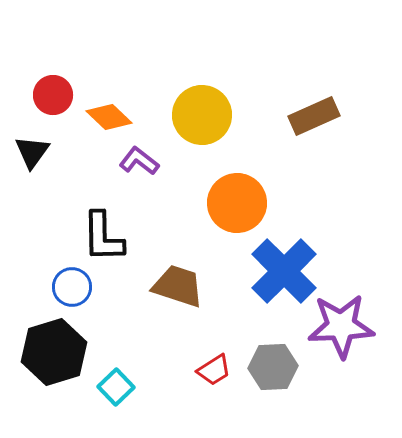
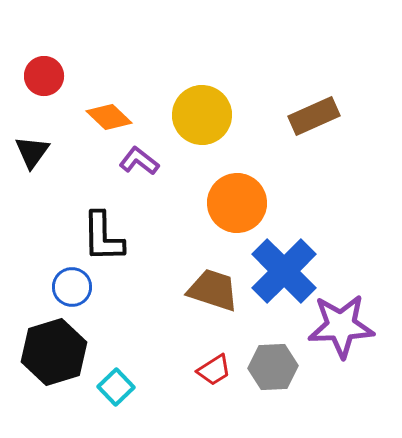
red circle: moved 9 px left, 19 px up
brown trapezoid: moved 35 px right, 4 px down
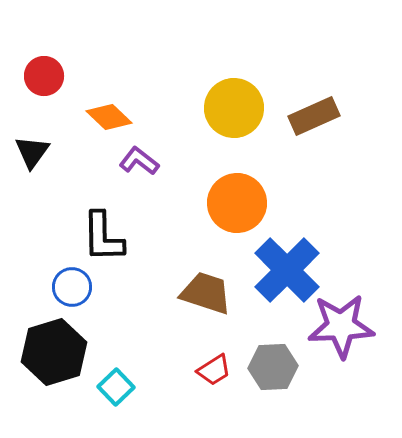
yellow circle: moved 32 px right, 7 px up
blue cross: moved 3 px right, 1 px up
brown trapezoid: moved 7 px left, 3 px down
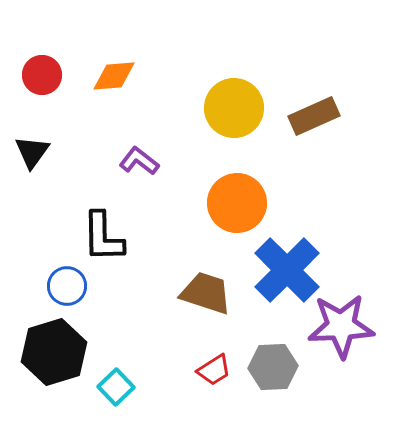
red circle: moved 2 px left, 1 px up
orange diamond: moved 5 px right, 41 px up; rotated 48 degrees counterclockwise
blue circle: moved 5 px left, 1 px up
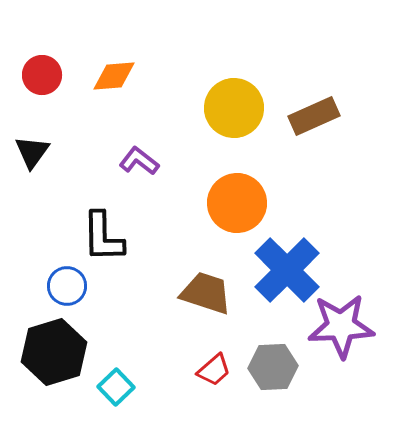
red trapezoid: rotated 9 degrees counterclockwise
